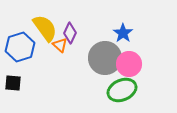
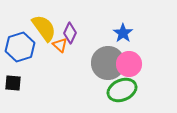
yellow semicircle: moved 1 px left
gray circle: moved 3 px right, 5 px down
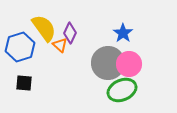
black square: moved 11 px right
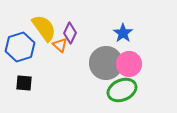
gray circle: moved 2 px left
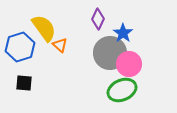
purple diamond: moved 28 px right, 14 px up
gray circle: moved 4 px right, 10 px up
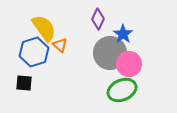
blue star: moved 1 px down
blue hexagon: moved 14 px right, 5 px down
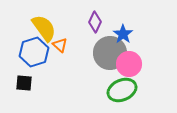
purple diamond: moved 3 px left, 3 px down
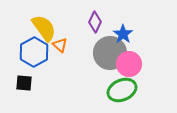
blue hexagon: rotated 12 degrees counterclockwise
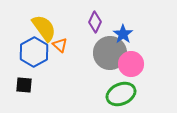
pink circle: moved 2 px right
black square: moved 2 px down
green ellipse: moved 1 px left, 4 px down
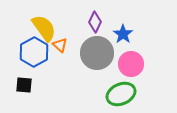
gray circle: moved 13 px left
